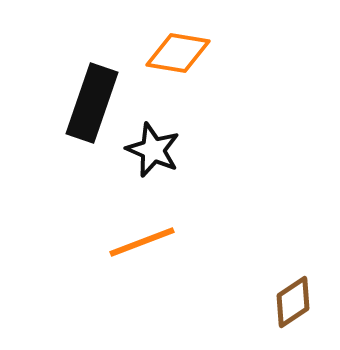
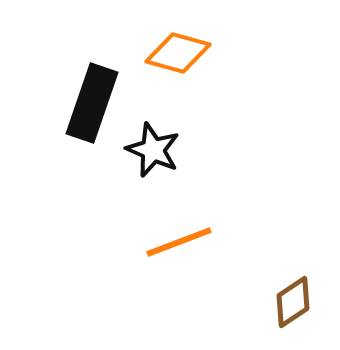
orange diamond: rotated 6 degrees clockwise
orange line: moved 37 px right
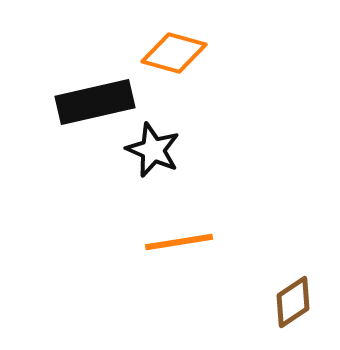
orange diamond: moved 4 px left
black rectangle: moved 3 px right, 1 px up; rotated 58 degrees clockwise
orange line: rotated 12 degrees clockwise
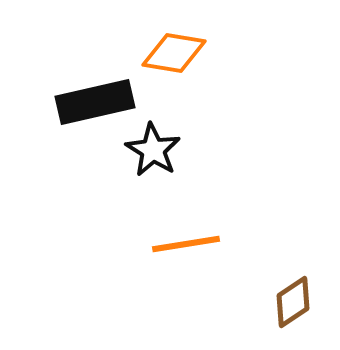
orange diamond: rotated 6 degrees counterclockwise
black star: rotated 8 degrees clockwise
orange line: moved 7 px right, 2 px down
